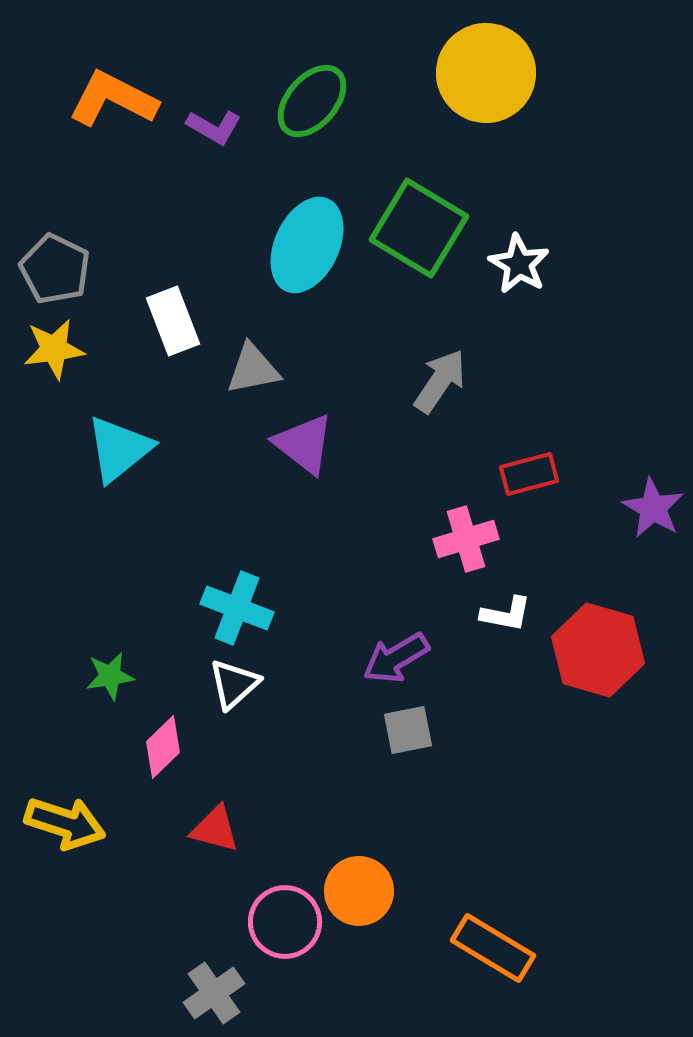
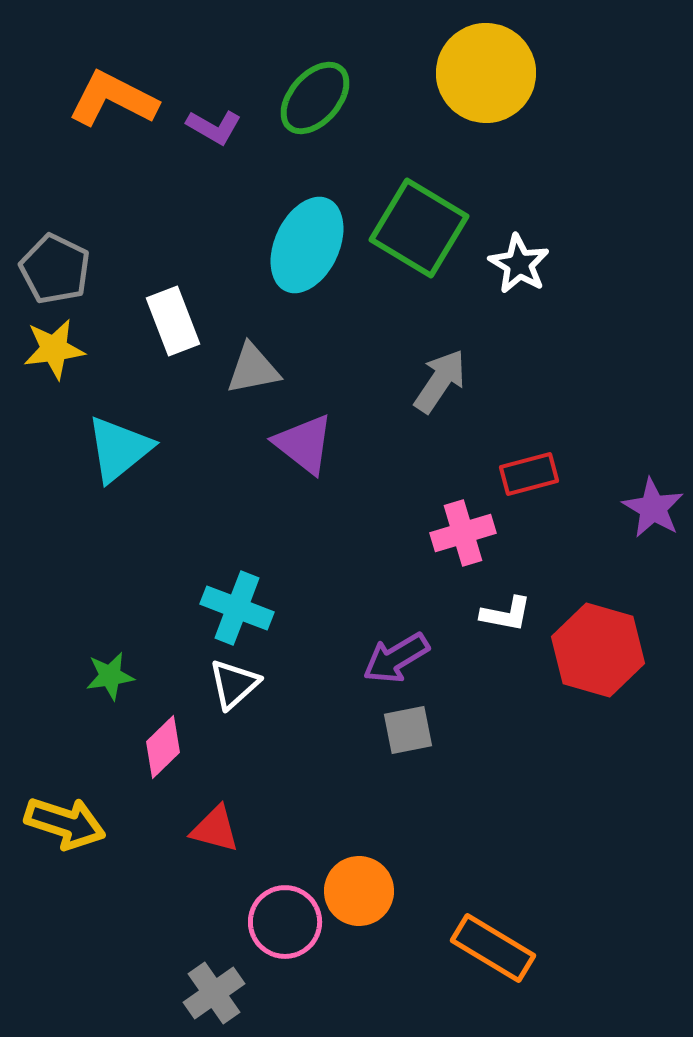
green ellipse: moved 3 px right, 3 px up
pink cross: moved 3 px left, 6 px up
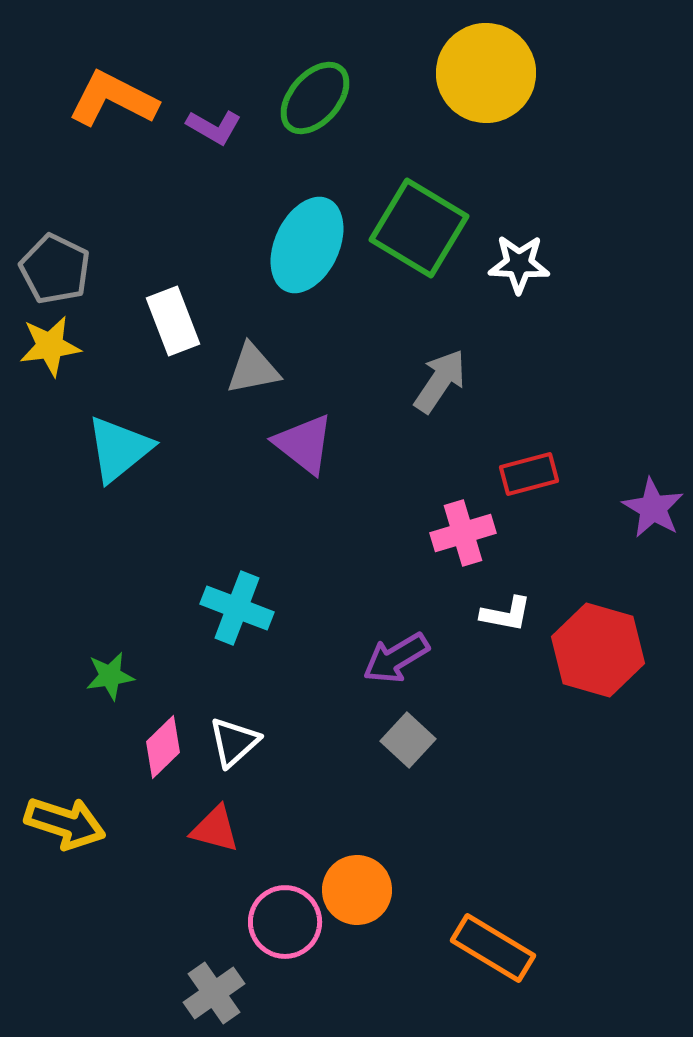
white star: rotated 28 degrees counterclockwise
yellow star: moved 4 px left, 3 px up
white triangle: moved 58 px down
gray square: moved 10 px down; rotated 36 degrees counterclockwise
orange circle: moved 2 px left, 1 px up
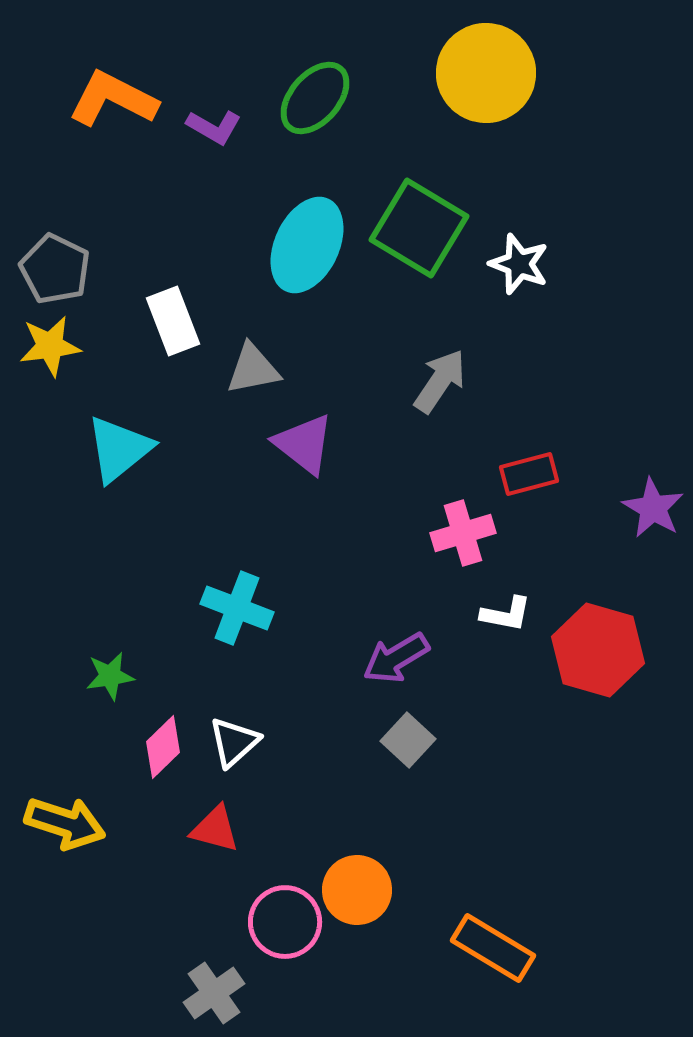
white star: rotated 18 degrees clockwise
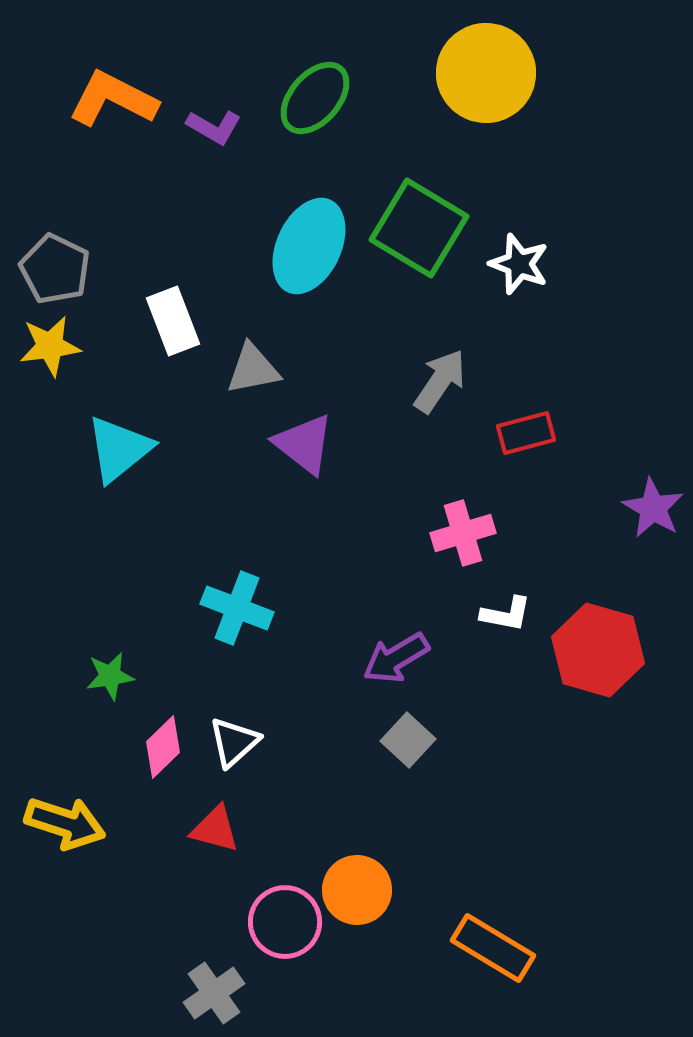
cyan ellipse: moved 2 px right, 1 px down
red rectangle: moved 3 px left, 41 px up
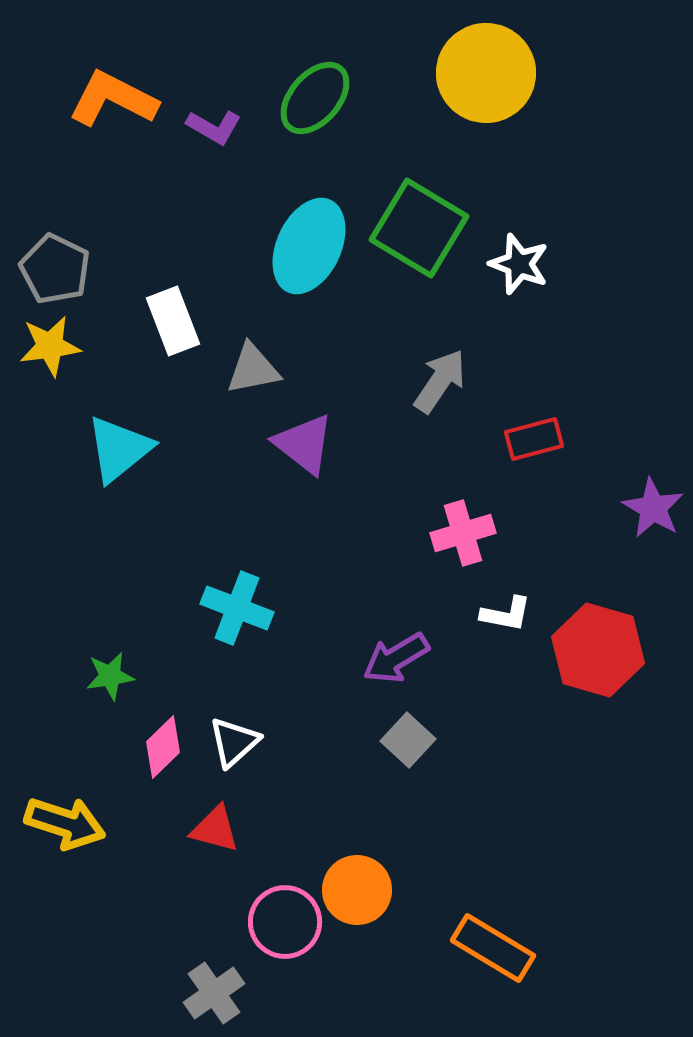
red rectangle: moved 8 px right, 6 px down
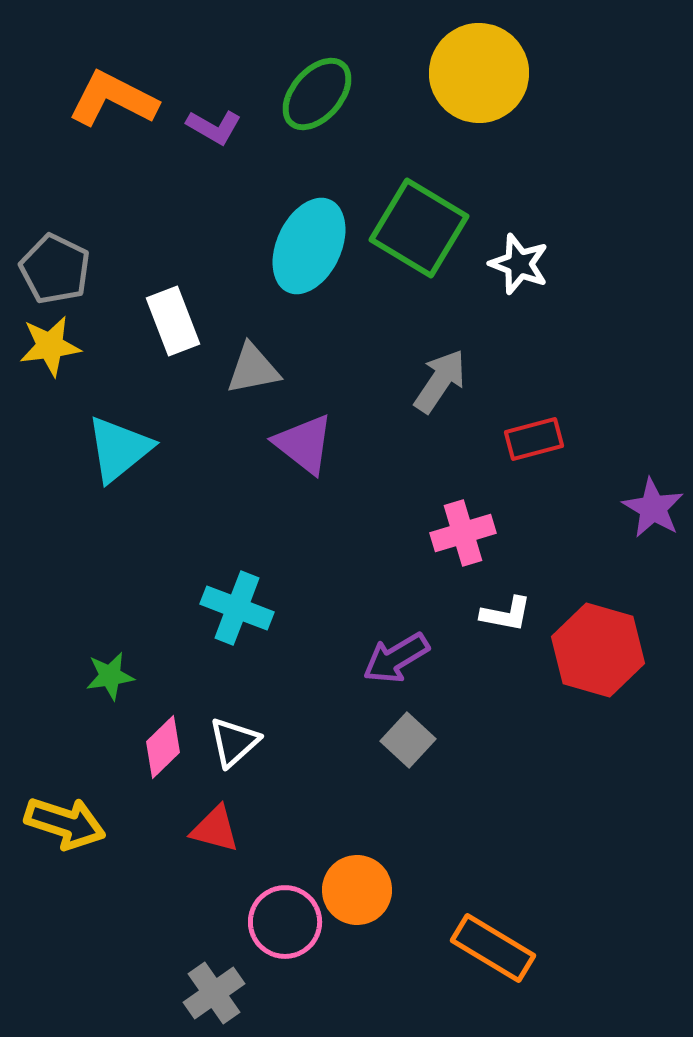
yellow circle: moved 7 px left
green ellipse: moved 2 px right, 4 px up
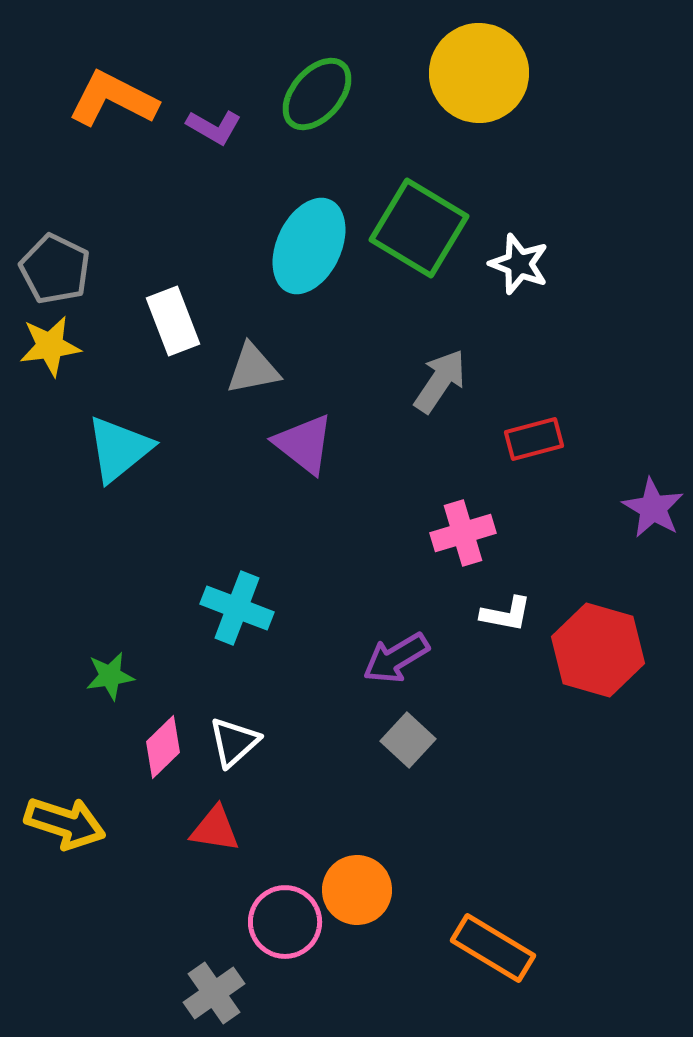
red triangle: rotated 6 degrees counterclockwise
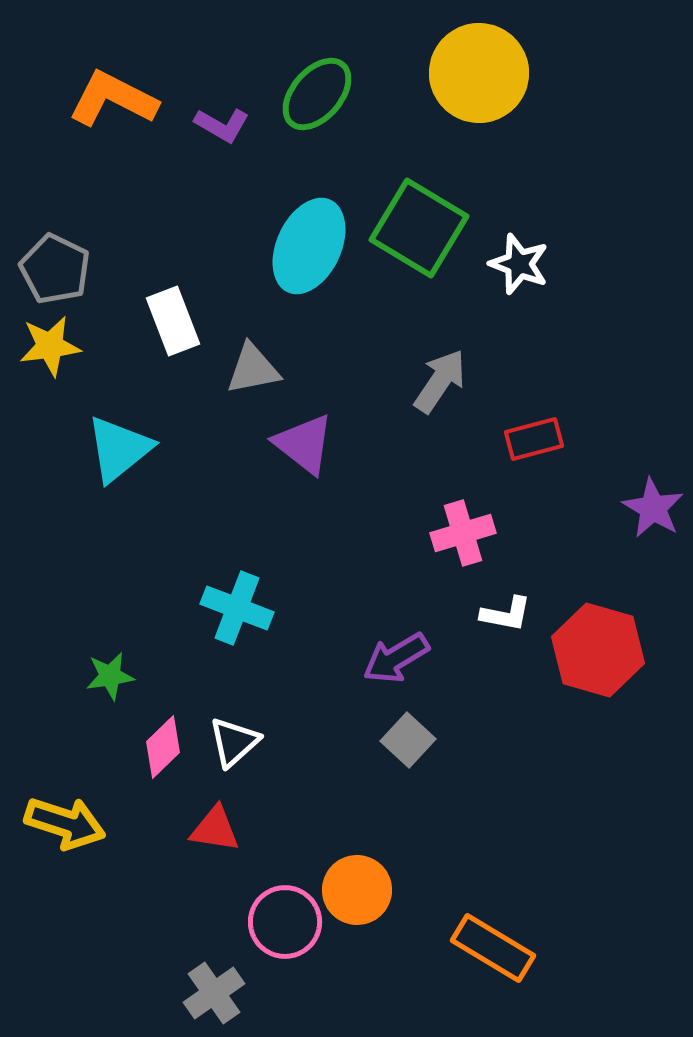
purple L-shape: moved 8 px right, 2 px up
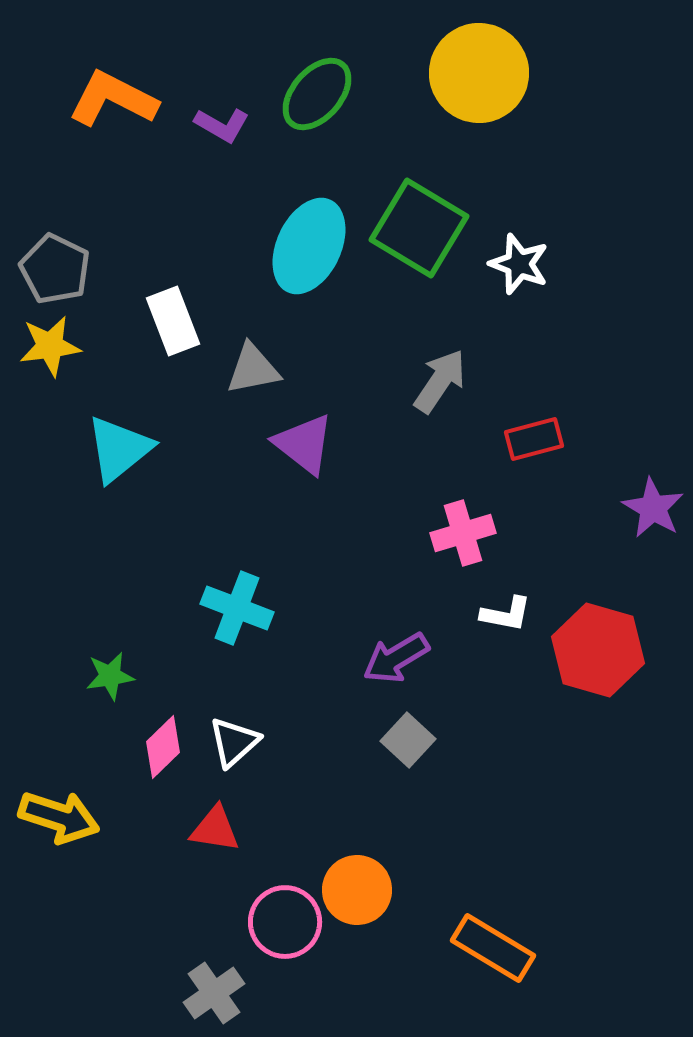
yellow arrow: moved 6 px left, 6 px up
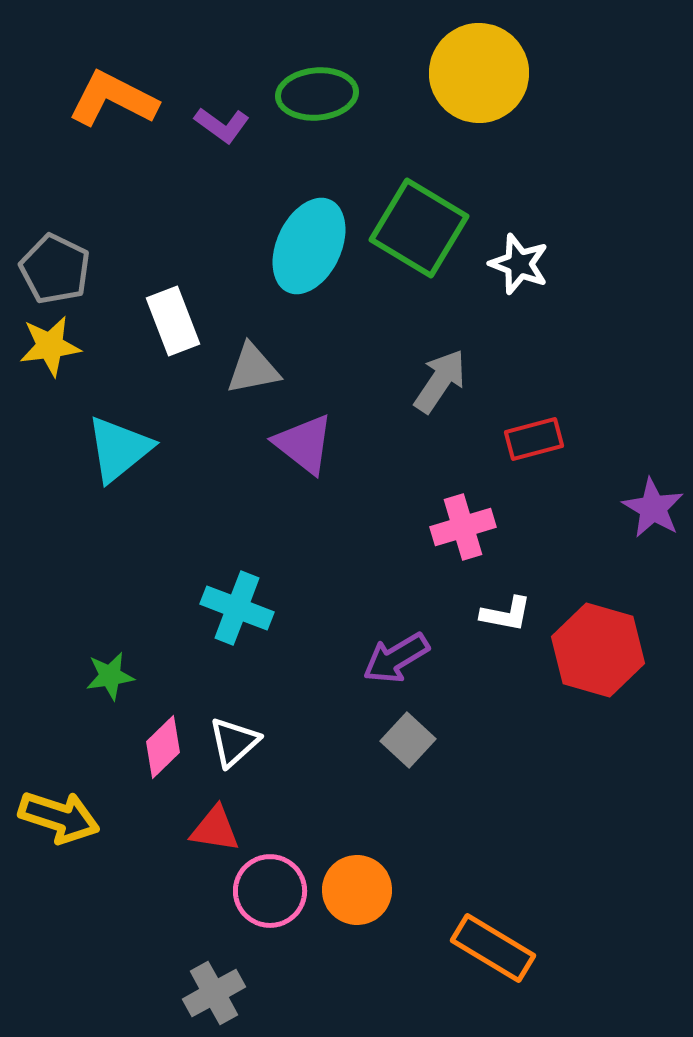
green ellipse: rotated 44 degrees clockwise
purple L-shape: rotated 6 degrees clockwise
pink cross: moved 6 px up
pink circle: moved 15 px left, 31 px up
gray cross: rotated 6 degrees clockwise
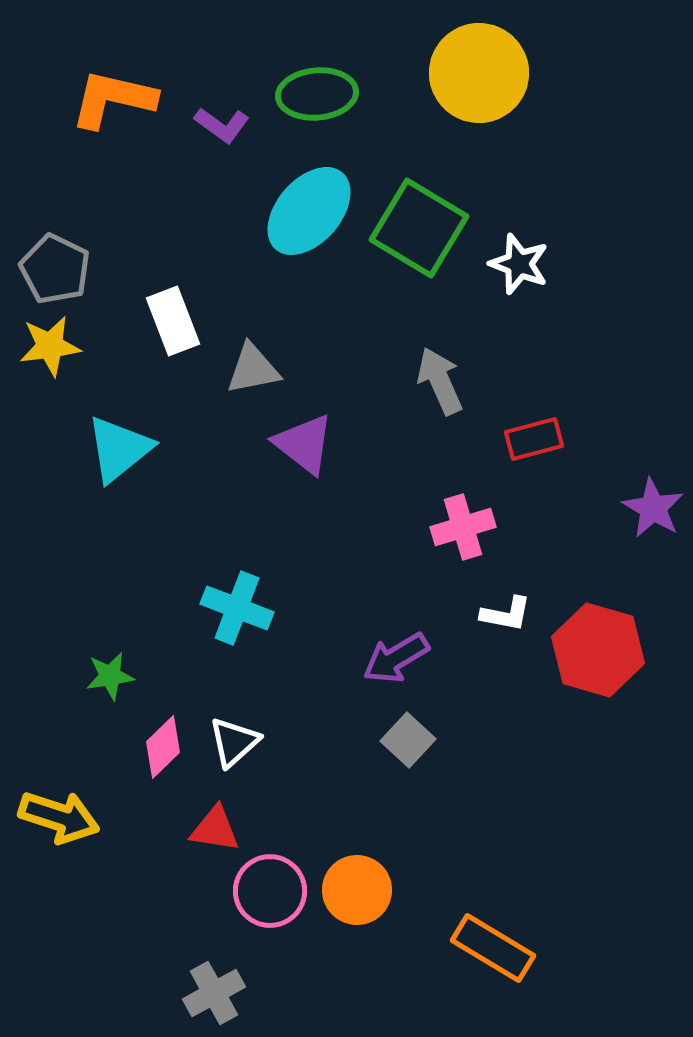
orange L-shape: rotated 14 degrees counterclockwise
cyan ellipse: moved 35 px up; rotated 16 degrees clockwise
gray arrow: rotated 58 degrees counterclockwise
